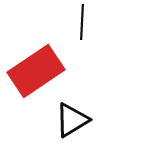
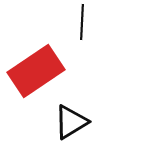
black triangle: moved 1 px left, 2 px down
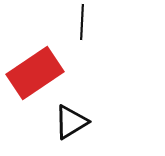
red rectangle: moved 1 px left, 2 px down
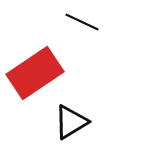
black line: rotated 68 degrees counterclockwise
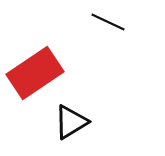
black line: moved 26 px right
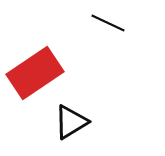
black line: moved 1 px down
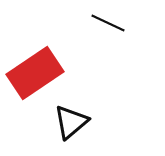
black triangle: rotated 9 degrees counterclockwise
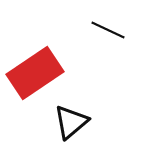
black line: moved 7 px down
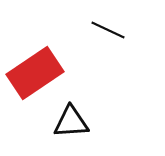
black triangle: rotated 36 degrees clockwise
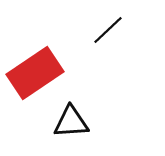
black line: rotated 68 degrees counterclockwise
